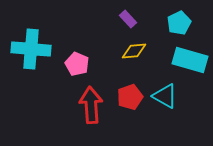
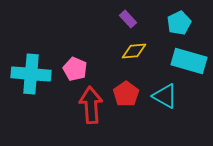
cyan cross: moved 25 px down
cyan rectangle: moved 1 px left, 1 px down
pink pentagon: moved 2 px left, 5 px down
red pentagon: moved 4 px left, 3 px up; rotated 15 degrees counterclockwise
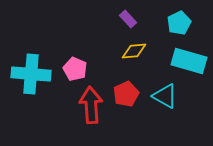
red pentagon: rotated 10 degrees clockwise
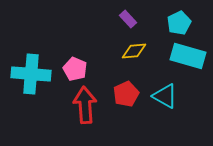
cyan rectangle: moved 1 px left, 5 px up
red arrow: moved 6 px left
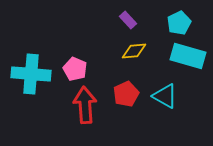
purple rectangle: moved 1 px down
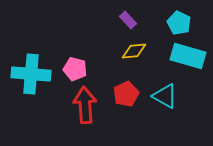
cyan pentagon: rotated 20 degrees counterclockwise
pink pentagon: rotated 10 degrees counterclockwise
